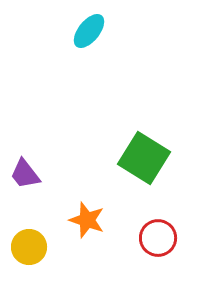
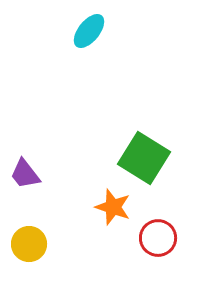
orange star: moved 26 px right, 13 px up
yellow circle: moved 3 px up
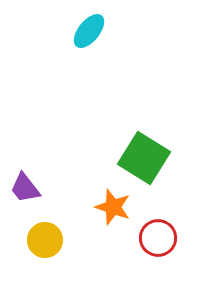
purple trapezoid: moved 14 px down
yellow circle: moved 16 px right, 4 px up
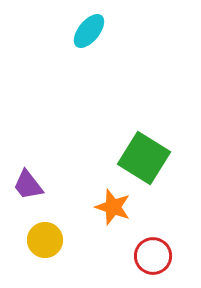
purple trapezoid: moved 3 px right, 3 px up
red circle: moved 5 px left, 18 px down
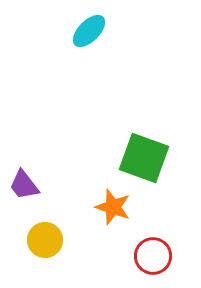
cyan ellipse: rotated 6 degrees clockwise
green square: rotated 12 degrees counterclockwise
purple trapezoid: moved 4 px left
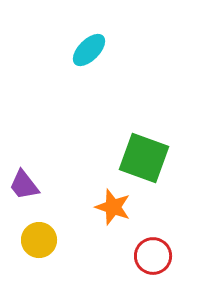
cyan ellipse: moved 19 px down
yellow circle: moved 6 px left
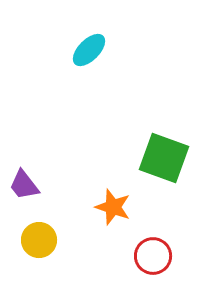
green square: moved 20 px right
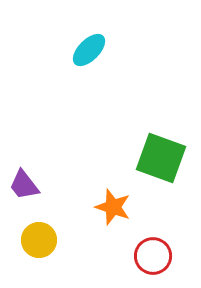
green square: moved 3 px left
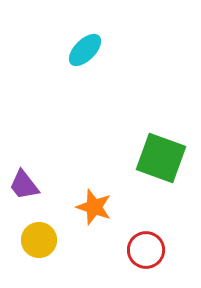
cyan ellipse: moved 4 px left
orange star: moved 19 px left
red circle: moved 7 px left, 6 px up
